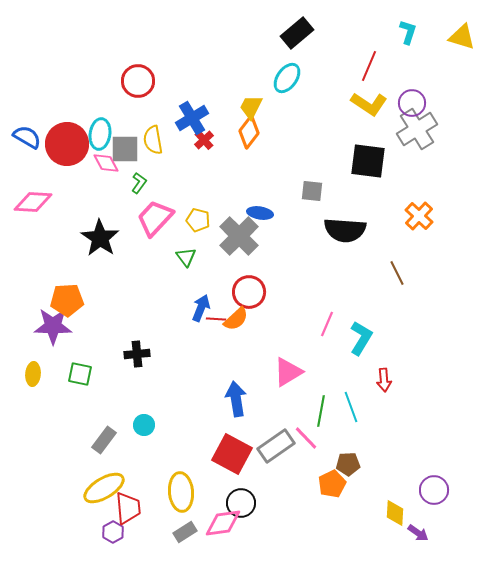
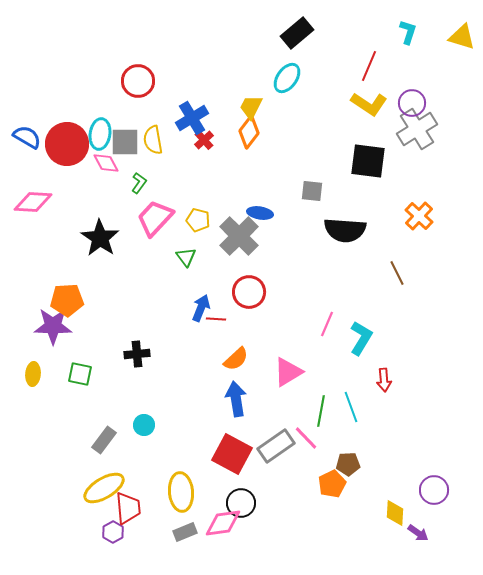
gray square at (125, 149): moved 7 px up
orange semicircle at (236, 319): moved 40 px down
gray rectangle at (185, 532): rotated 10 degrees clockwise
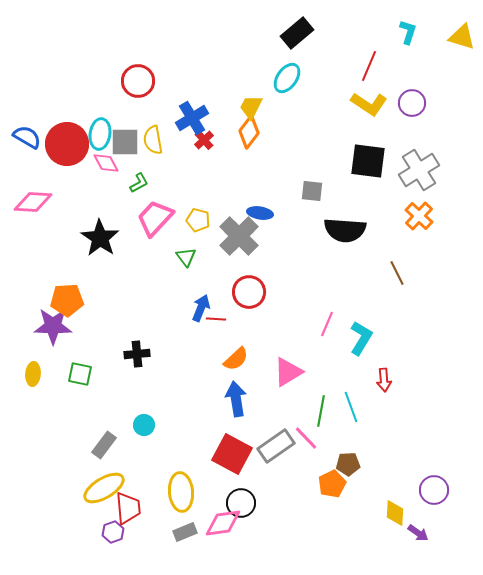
gray cross at (417, 129): moved 2 px right, 41 px down
green L-shape at (139, 183): rotated 25 degrees clockwise
gray rectangle at (104, 440): moved 5 px down
purple hexagon at (113, 532): rotated 10 degrees clockwise
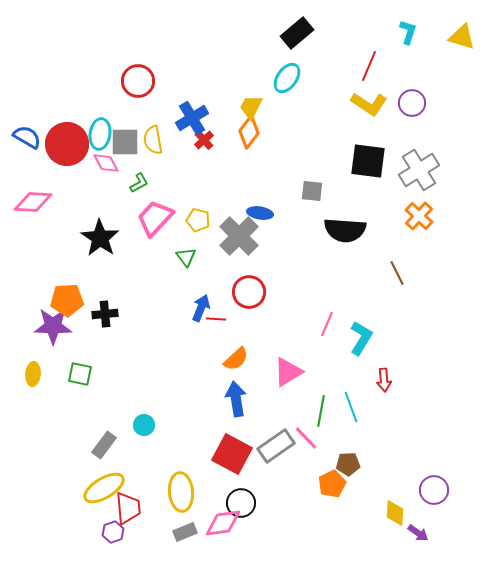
black cross at (137, 354): moved 32 px left, 40 px up
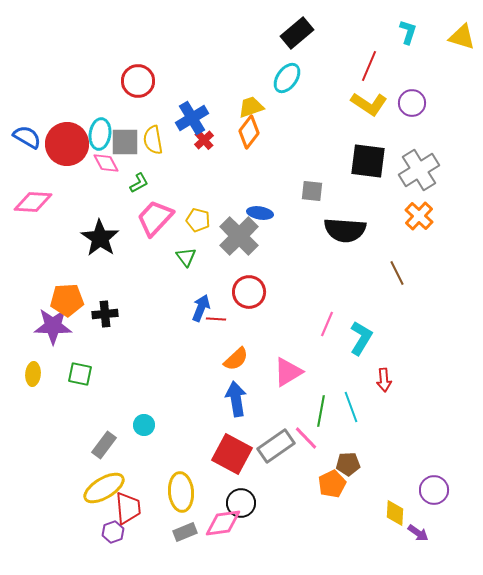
yellow trapezoid at (251, 107): rotated 44 degrees clockwise
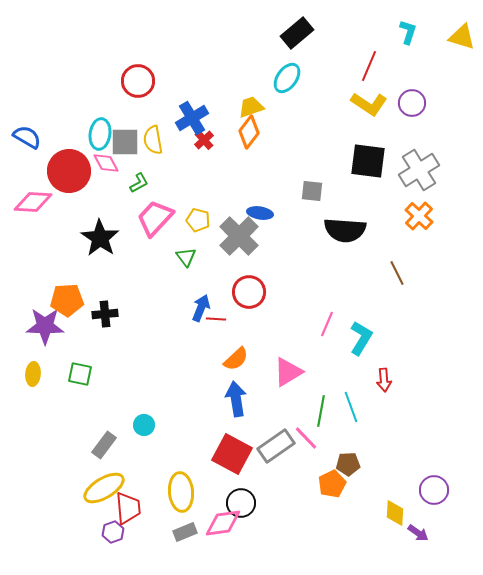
red circle at (67, 144): moved 2 px right, 27 px down
purple star at (53, 326): moved 8 px left
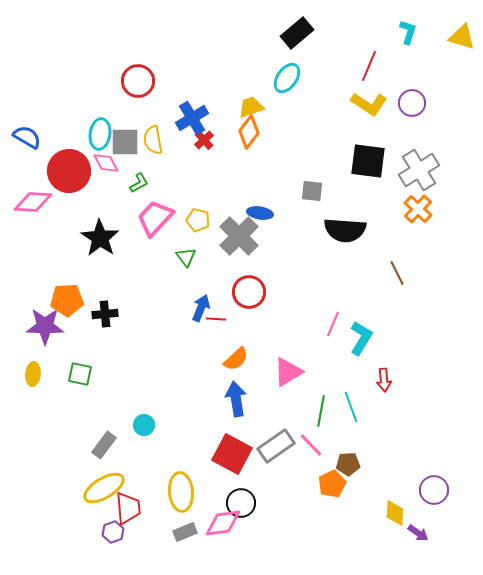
orange cross at (419, 216): moved 1 px left, 7 px up
pink line at (327, 324): moved 6 px right
pink line at (306, 438): moved 5 px right, 7 px down
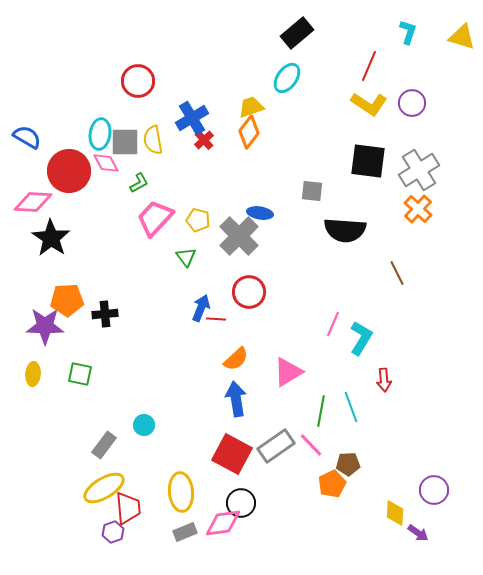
black star at (100, 238): moved 49 px left
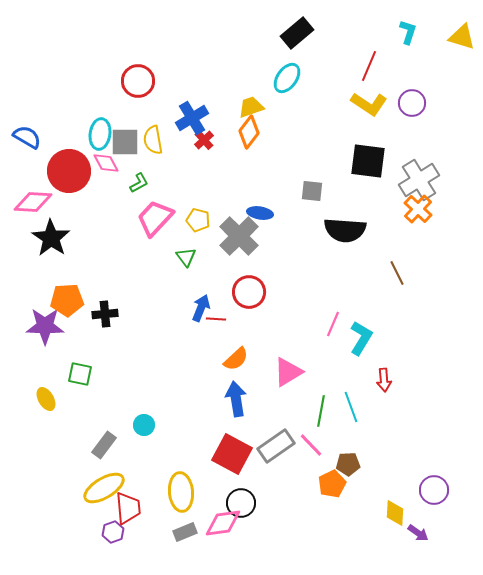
gray cross at (419, 170): moved 10 px down
yellow ellipse at (33, 374): moved 13 px right, 25 px down; rotated 35 degrees counterclockwise
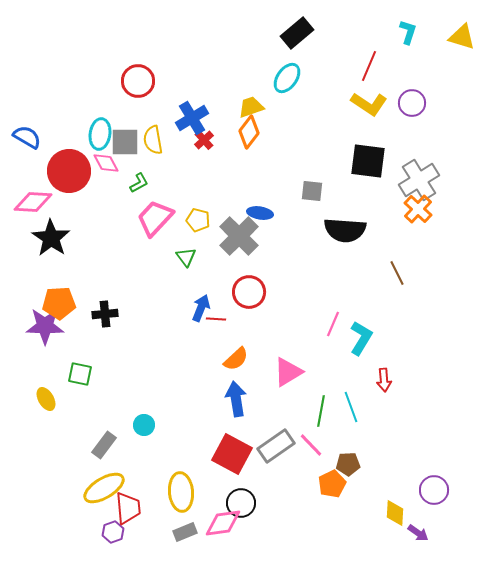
orange pentagon at (67, 300): moved 8 px left, 3 px down
